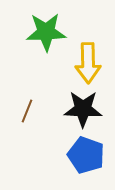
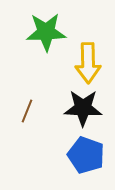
black star: moved 1 px up
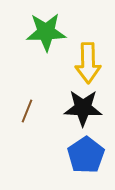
blue pentagon: rotated 18 degrees clockwise
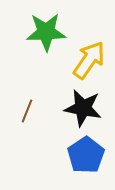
yellow arrow: moved 1 px right, 3 px up; rotated 144 degrees counterclockwise
black star: rotated 9 degrees clockwise
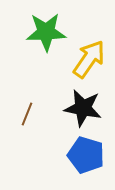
yellow arrow: moved 1 px up
brown line: moved 3 px down
blue pentagon: rotated 21 degrees counterclockwise
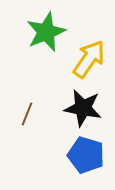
green star: rotated 21 degrees counterclockwise
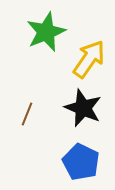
black star: rotated 12 degrees clockwise
blue pentagon: moved 5 px left, 7 px down; rotated 9 degrees clockwise
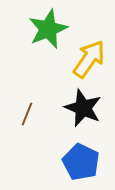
green star: moved 2 px right, 3 px up
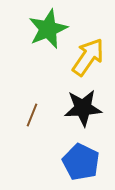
yellow arrow: moved 1 px left, 2 px up
black star: rotated 27 degrees counterclockwise
brown line: moved 5 px right, 1 px down
